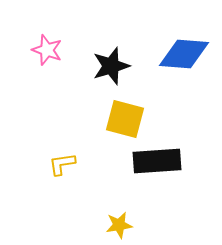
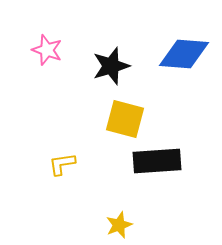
yellow star: rotated 12 degrees counterclockwise
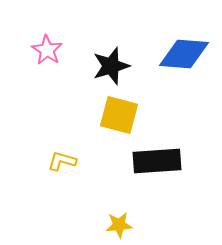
pink star: rotated 12 degrees clockwise
yellow square: moved 6 px left, 4 px up
yellow L-shape: moved 3 px up; rotated 24 degrees clockwise
yellow star: rotated 16 degrees clockwise
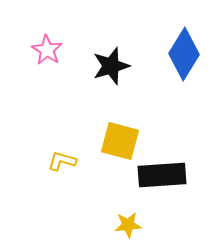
blue diamond: rotated 63 degrees counterclockwise
yellow square: moved 1 px right, 26 px down
black rectangle: moved 5 px right, 14 px down
yellow star: moved 9 px right
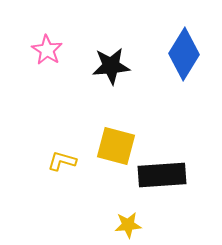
black star: rotated 12 degrees clockwise
yellow square: moved 4 px left, 5 px down
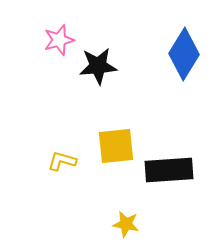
pink star: moved 12 px right, 10 px up; rotated 24 degrees clockwise
black star: moved 13 px left
yellow square: rotated 21 degrees counterclockwise
black rectangle: moved 7 px right, 5 px up
yellow star: moved 2 px left, 1 px up; rotated 16 degrees clockwise
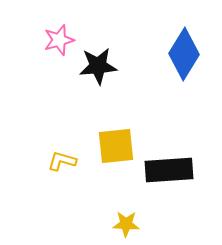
yellow star: rotated 8 degrees counterclockwise
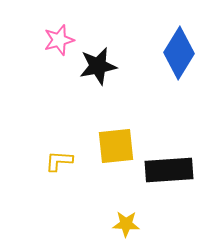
blue diamond: moved 5 px left, 1 px up
black star: rotated 6 degrees counterclockwise
yellow L-shape: moved 3 px left; rotated 12 degrees counterclockwise
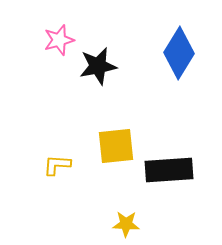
yellow L-shape: moved 2 px left, 4 px down
